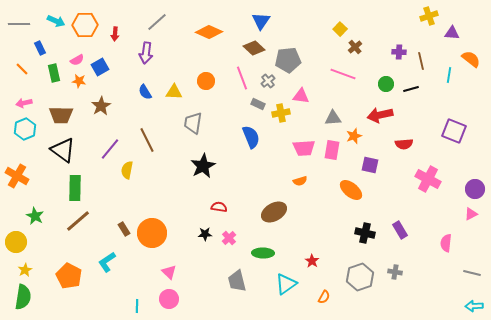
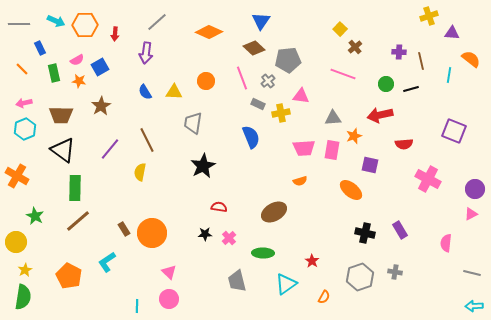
yellow semicircle at (127, 170): moved 13 px right, 2 px down
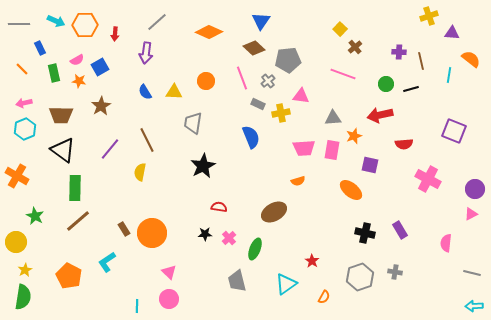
orange semicircle at (300, 181): moved 2 px left
green ellipse at (263, 253): moved 8 px left, 4 px up; rotated 70 degrees counterclockwise
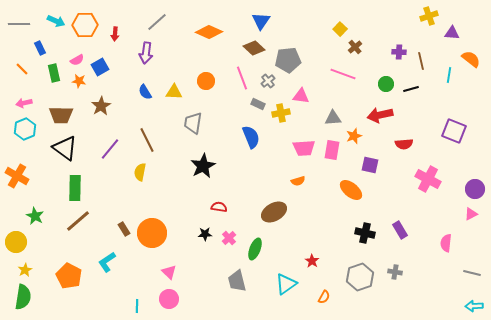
black triangle at (63, 150): moved 2 px right, 2 px up
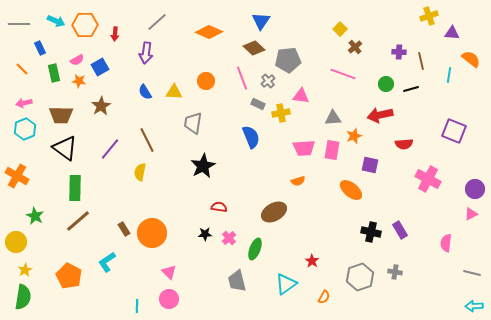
black cross at (365, 233): moved 6 px right, 1 px up
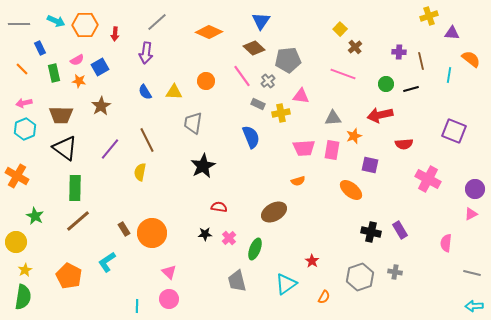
pink line at (242, 78): moved 2 px up; rotated 15 degrees counterclockwise
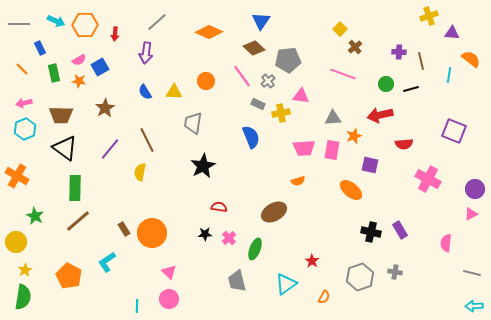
pink semicircle at (77, 60): moved 2 px right
brown star at (101, 106): moved 4 px right, 2 px down
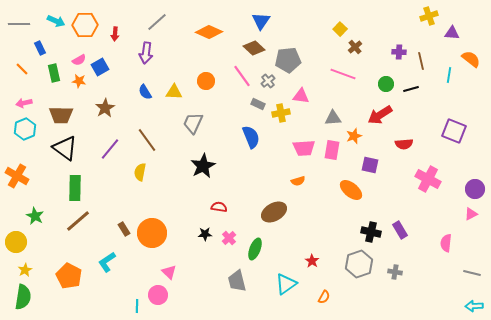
red arrow at (380, 115): rotated 20 degrees counterclockwise
gray trapezoid at (193, 123): rotated 15 degrees clockwise
brown line at (147, 140): rotated 10 degrees counterclockwise
gray hexagon at (360, 277): moved 1 px left, 13 px up
pink circle at (169, 299): moved 11 px left, 4 px up
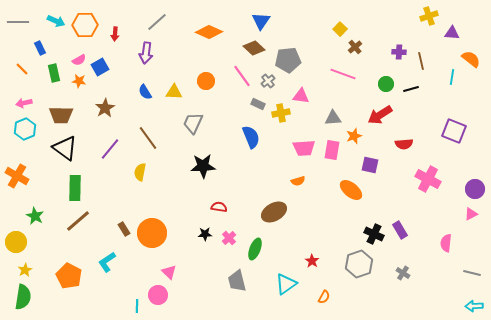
gray line at (19, 24): moved 1 px left, 2 px up
cyan line at (449, 75): moved 3 px right, 2 px down
brown line at (147, 140): moved 1 px right, 2 px up
black star at (203, 166): rotated 25 degrees clockwise
black cross at (371, 232): moved 3 px right, 2 px down; rotated 12 degrees clockwise
gray cross at (395, 272): moved 8 px right, 1 px down; rotated 24 degrees clockwise
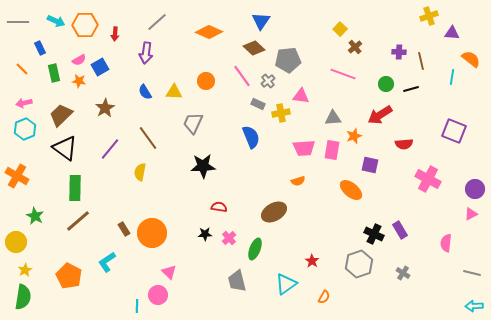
brown trapezoid at (61, 115): rotated 135 degrees clockwise
